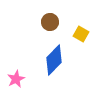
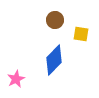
brown circle: moved 5 px right, 2 px up
yellow square: rotated 21 degrees counterclockwise
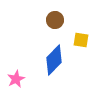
yellow square: moved 6 px down
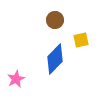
yellow square: rotated 21 degrees counterclockwise
blue diamond: moved 1 px right, 1 px up
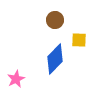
yellow square: moved 2 px left; rotated 14 degrees clockwise
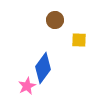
blue diamond: moved 12 px left, 9 px down; rotated 8 degrees counterclockwise
pink star: moved 11 px right, 7 px down
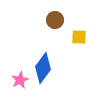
yellow square: moved 3 px up
pink star: moved 7 px left, 6 px up
